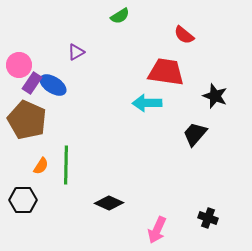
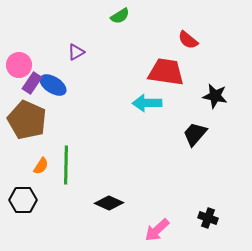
red semicircle: moved 4 px right, 5 px down
black star: rotated 10 degrees counterclockwise
pink arrow: rotated 24 degrees clockwise
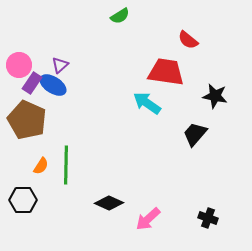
purple triangle: moved 16 px left, 13 px down; rotated 12 degrees counterclockwise
cyan arrow: rotated 36 degrees clockwise
pink arrow: moved 9 px left, 11 px up
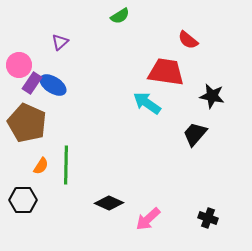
purple triangle: moved 23 px up
black star: moved 3 px left
brown pentagon: moved 3 px down
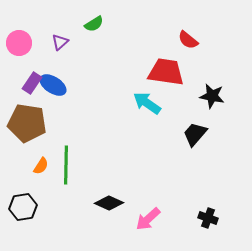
green semicircle: moved 26 px left, 8 px down
pink circle: moved 22 px up
brown pentagon: rotated 15 degrees counterclockwise
black hexagon: moved 7 px down; rotated 8 degrees counterclockwise
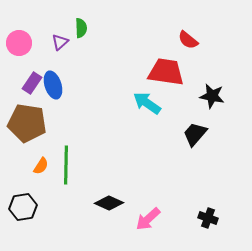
green semicircle: moved 13 px left, 4 px down; rotated 60 degrees counterclockwise
blue ellipse: rotated 40 degrees clockwise
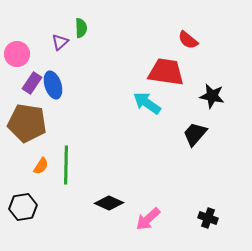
pink circle: moved 2 px left, 11 px down
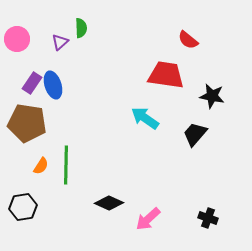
pink circle: moved 15 px up
red trapezoid: moved 3 px down
cyan arrow: moved 2 px left, 15 px down
